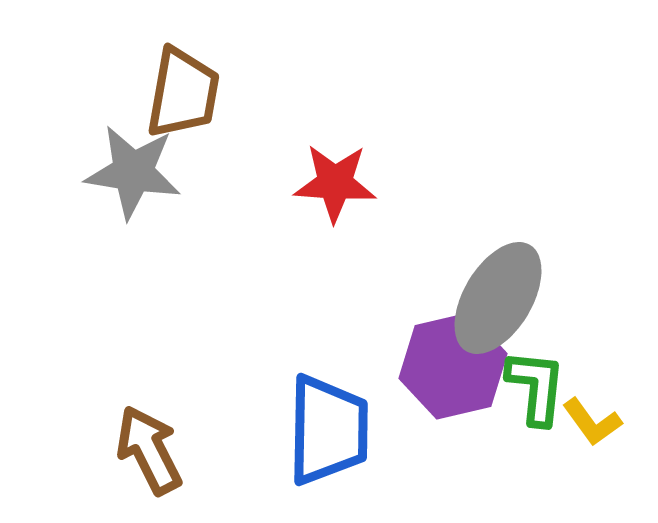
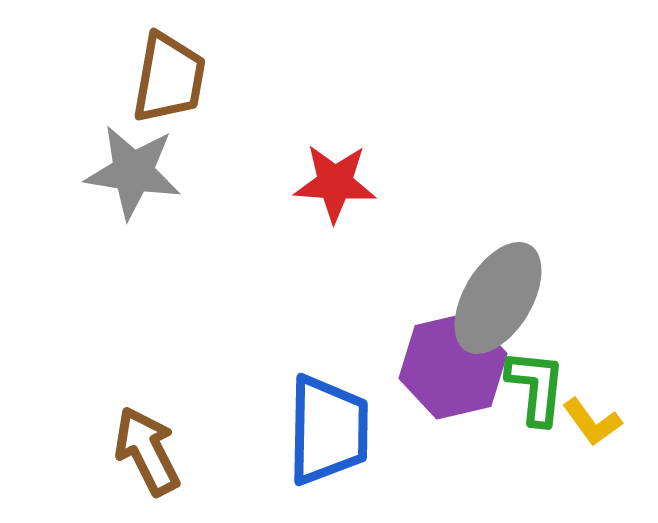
brown trapezoid: moved 14 px left, 15 px up
brown arrow: moved 2 px left, 1 px down
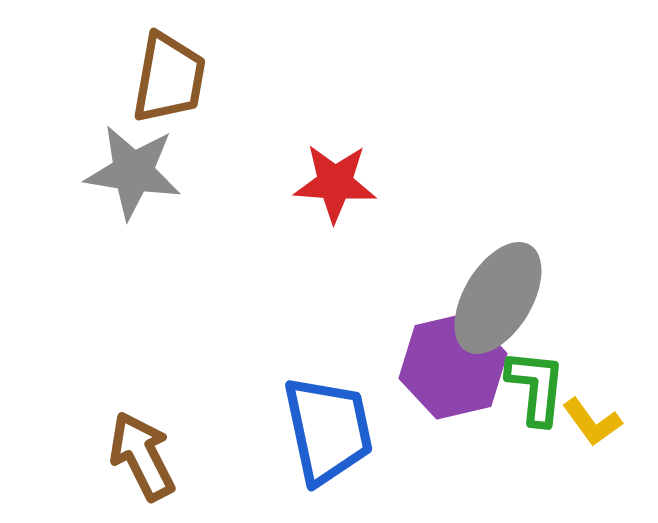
blue trapezoid: rotated 13 degrees counterclockwise
brown arrow: moved 5 px left, 5 px down
